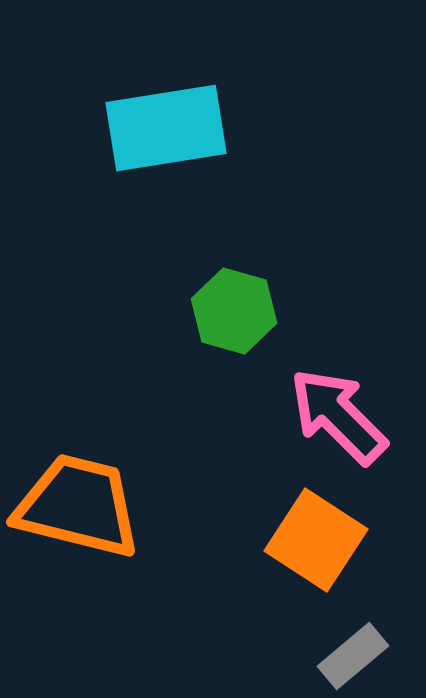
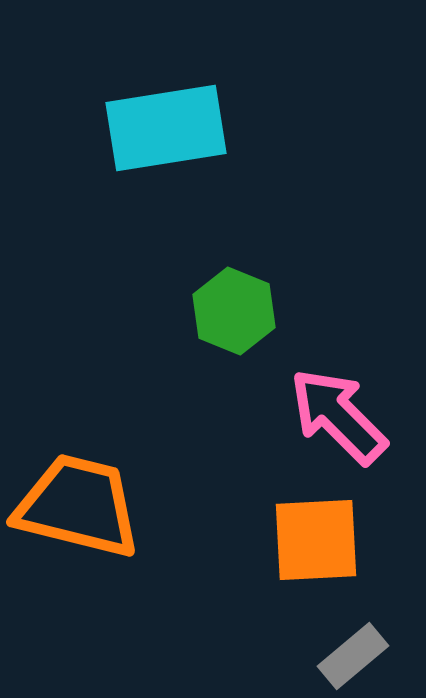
green hexagon: rotated 6 degrees clockwise
orange square: rotated 36 degrees counterclockwise
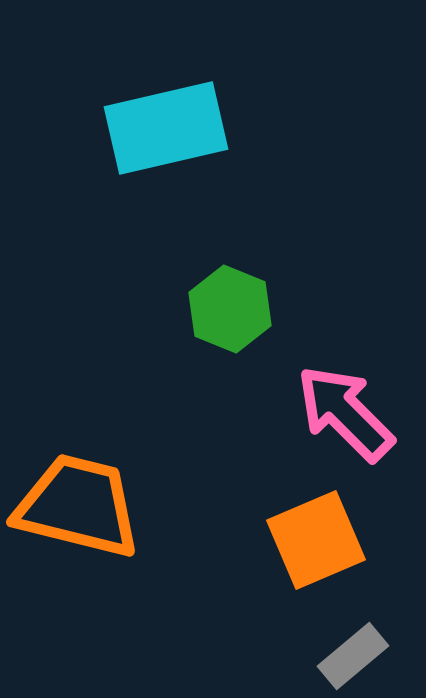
cyan rectangle: rotated 4 degrees counterclockwise
green hexagon: moved 4 px left, 2 px up
pink arrow: moved 7 px right, 3 px up
orange square: rotated 20 degrees counterclockwise
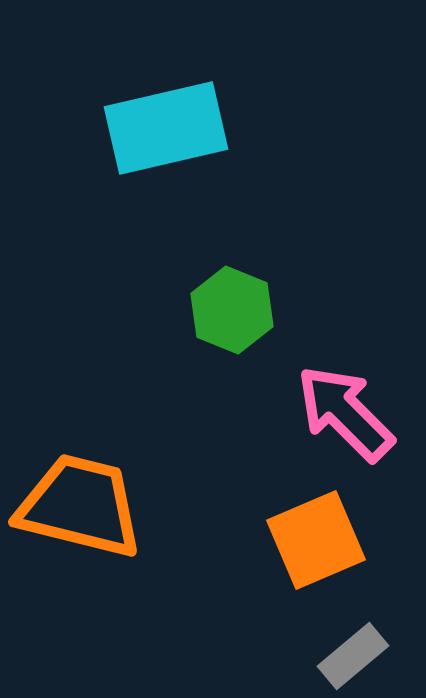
green hexagon: moved 2 px right, 1 px down
orange trapezoid: moved 2 px right
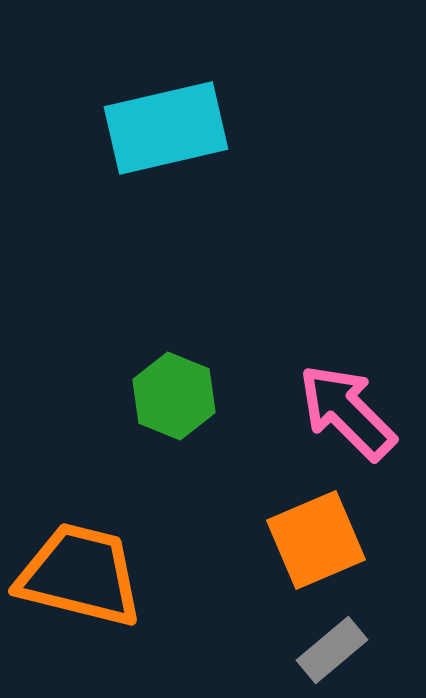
green hexagon: moved 58 px left, 86 px down
pink arrow: moved 2 px right, 1 px up
orange trapezoid: moved 69 px down
gray rectangle: moved 21 px left, 6 px up
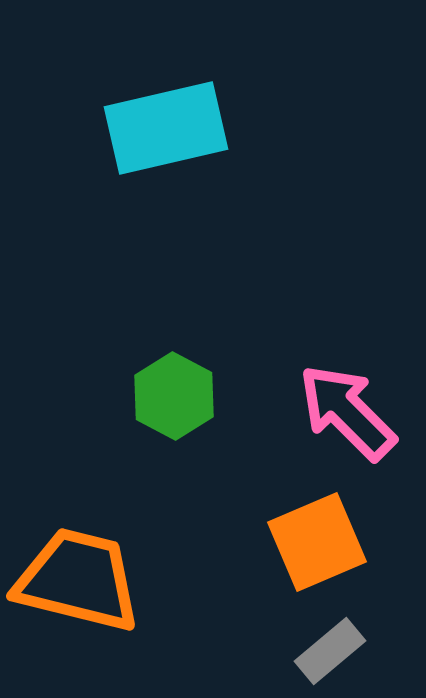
green hexagon: rotated 6 degrees clockwise
orange square: moved 1 px right, 2 px down
orange trapezoid: moved 2 px left, 5 px down
gray rectangle: moved 2 px left, 1 px down
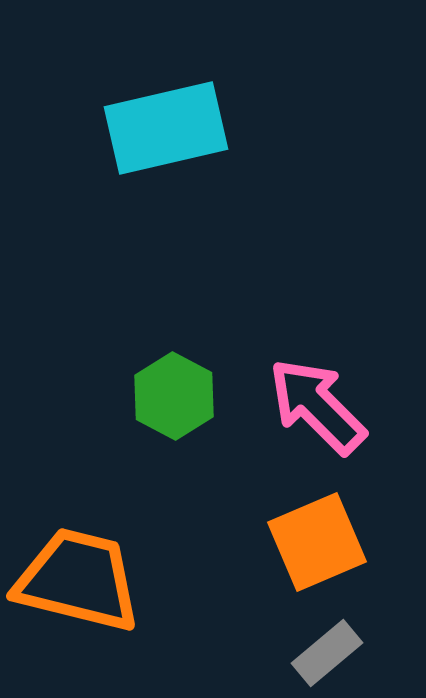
pink arrow: moved 30 px left, 6 px up
gray rectangle: moved 3 px left, 2 px down
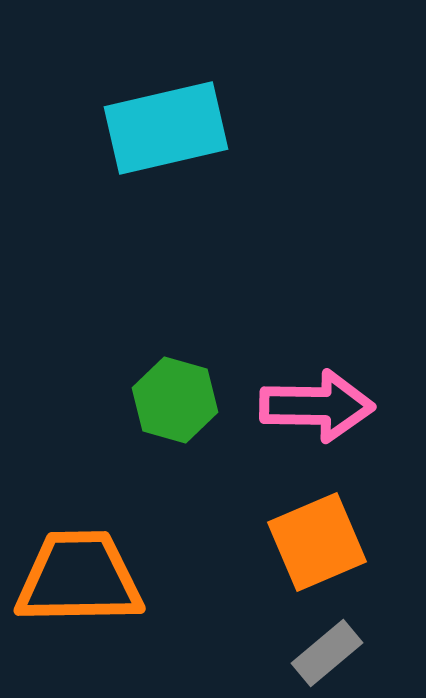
green hexagon: moved 1 px right, 4 px down; rotated 12 degrees counterclockwise
pink arrow: rotated 136 degrees clockwise
orange trapezoid: moved 1 px right, 2 px up; rotated 15 degrees counterclockwise
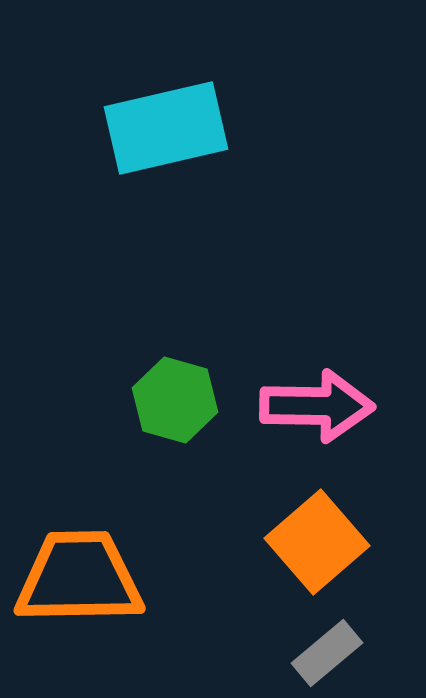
orange square: rotated 18 degrees counterclockwise
